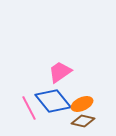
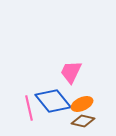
pink trapezoid: moved 11 px right; rotated 30 degrees counterclockwise
pink line: rotated 15 degrees clockwise
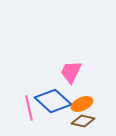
blue diamond: rotated 9 degrees counterclockwise
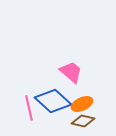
pink trapezoid: rotated 105 degrees clockwise
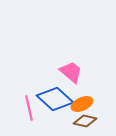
blue diamond: moved 2 px right, 2 px up
brown diamond: moved 2 px right
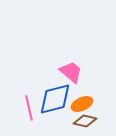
blue diamond: rotated 57 degrees counterclockwise
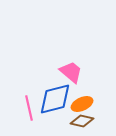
brown diamond: moved 3 px left
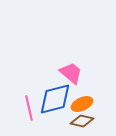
pink trapezoid: moved 1 px down
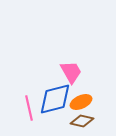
pink trapezoid: moved 1 px up; rotated 20 degrees clockwise
orange ellipse: moved 1 px left, 2 px up
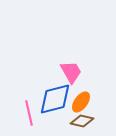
orange ellipse: rotated 30 degrees counterclockwise
pink line: moved 5 px down
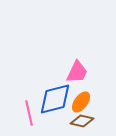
pink trapezoid: moved 6 px right; rotated 55 degrees clockwise
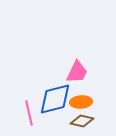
orange ellipse: rotated 50 degrees clockwise
